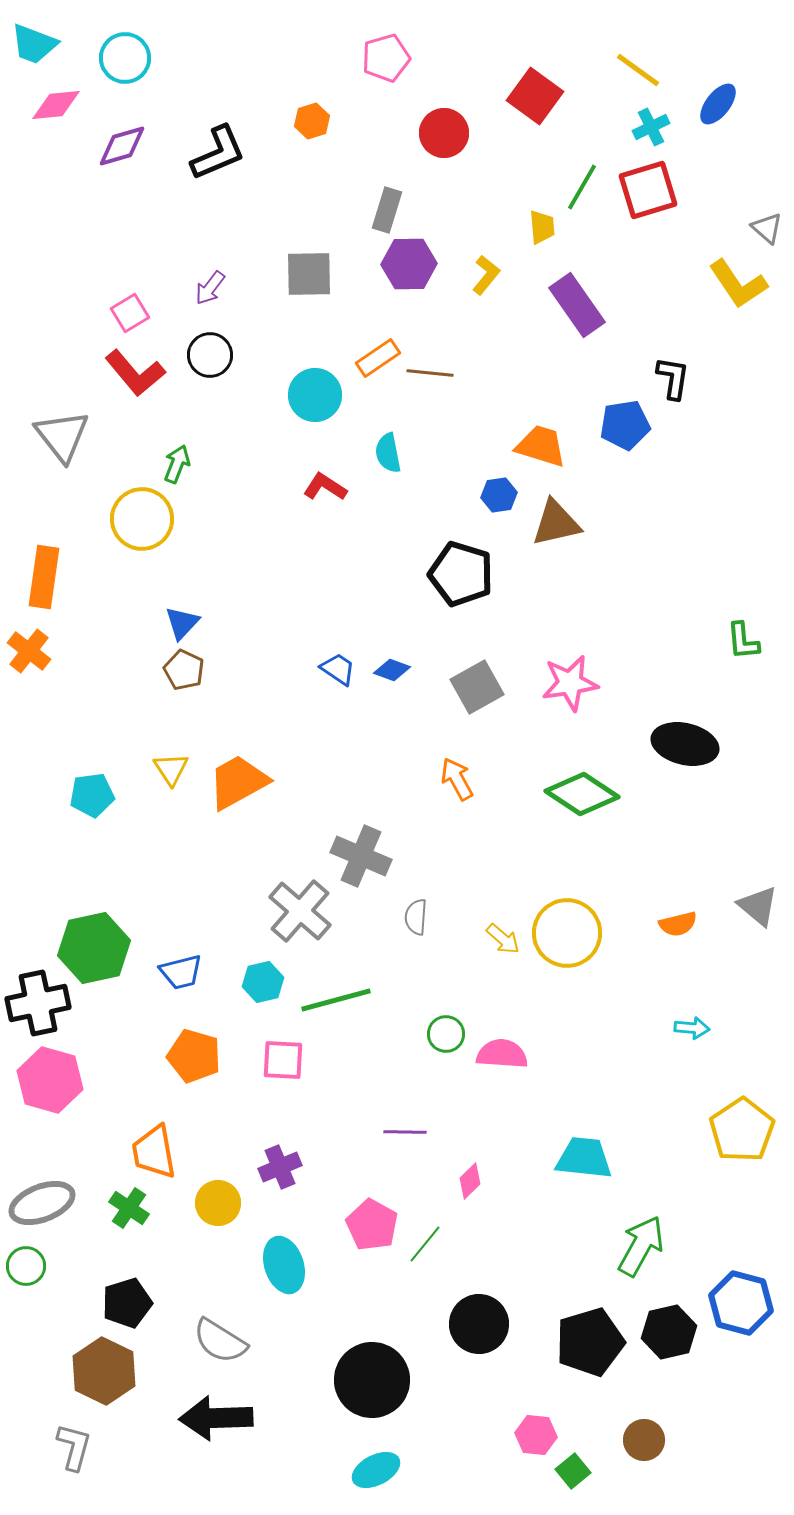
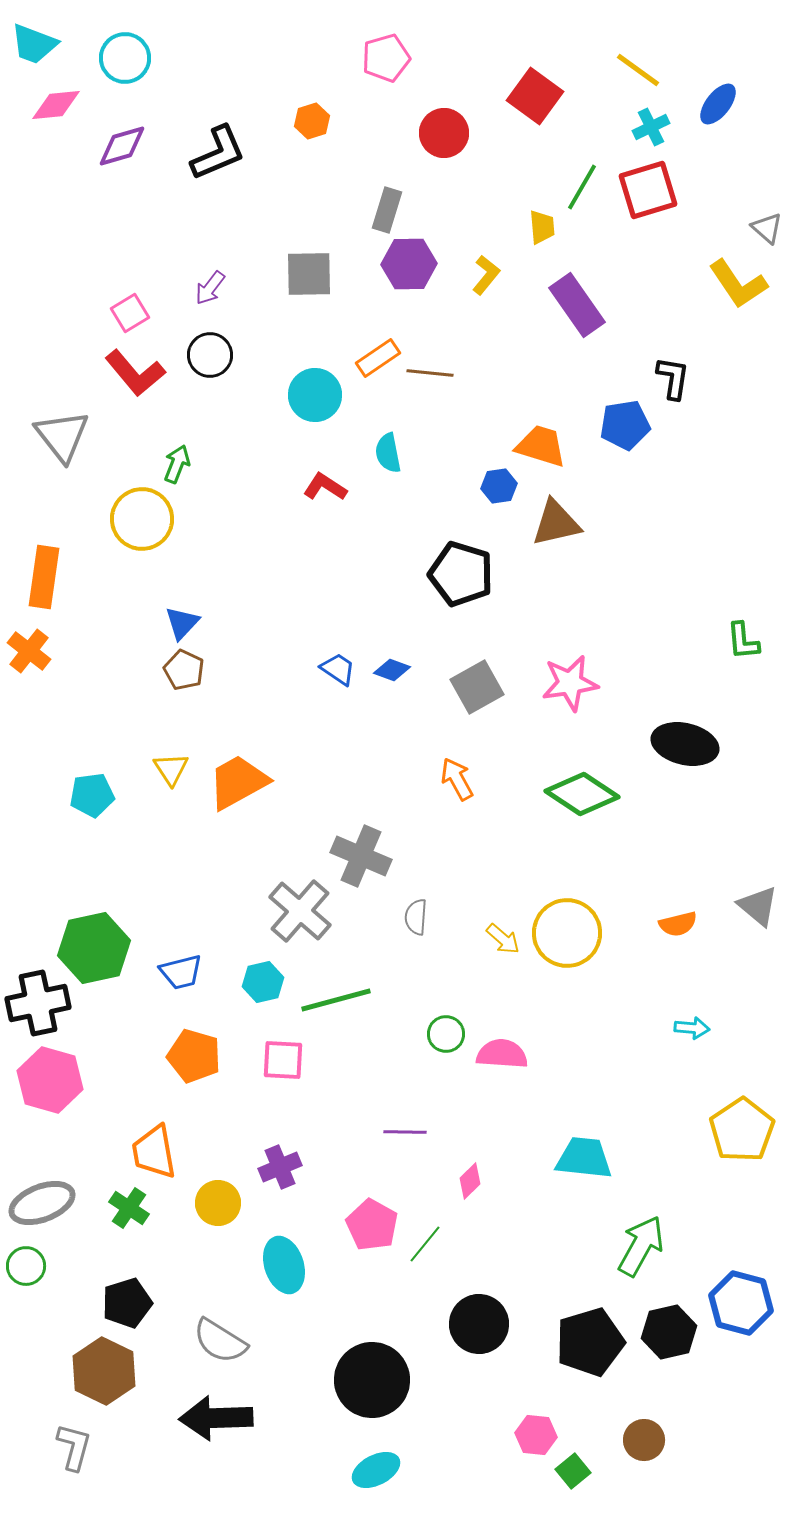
blue hexagon at (499, 495): moved 9 px up
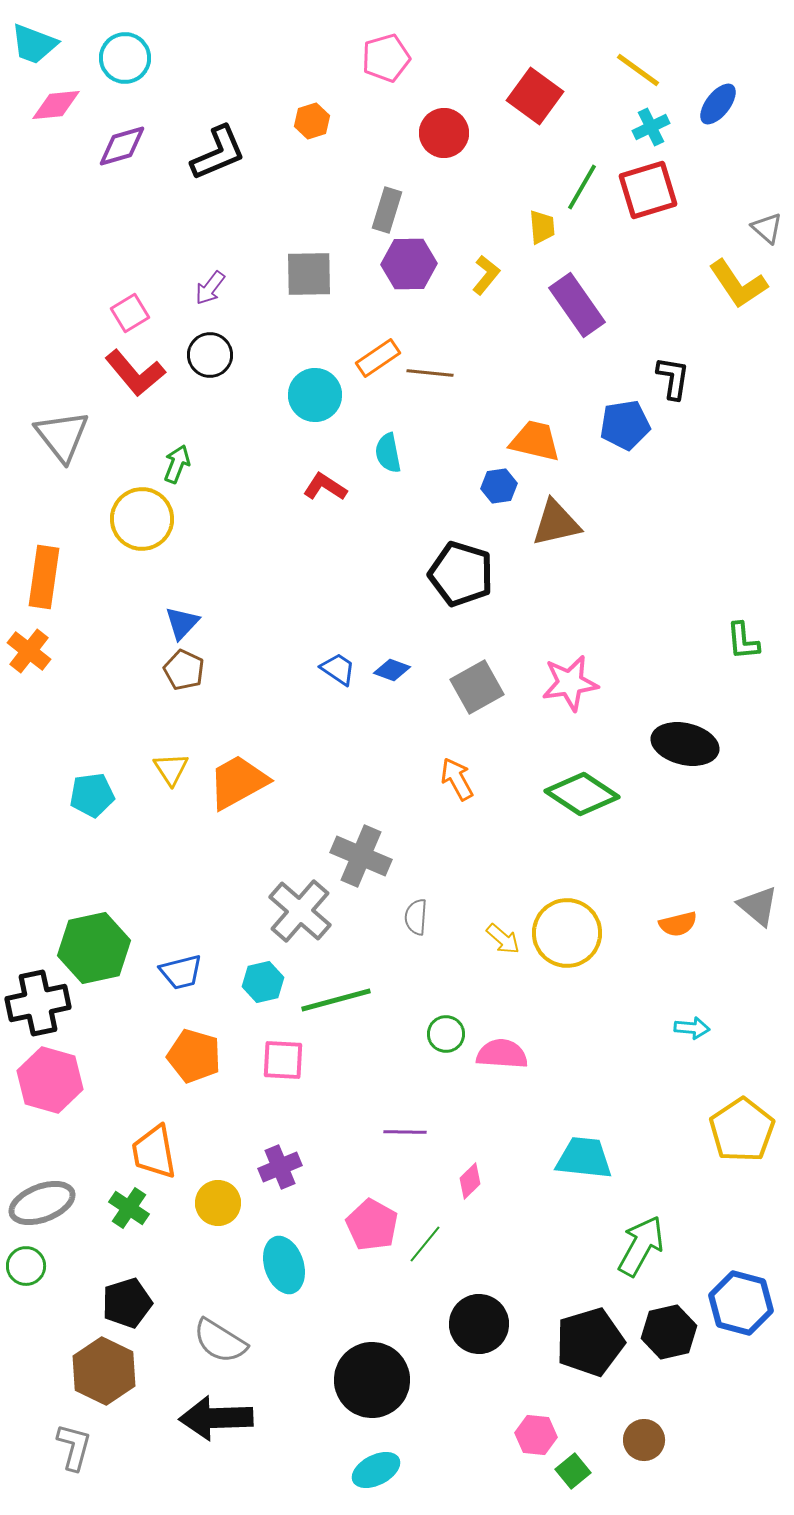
orange trapezoid at (541, 446): moved 6 px left, 5 px up; rotated 4 degrees counterclockwise
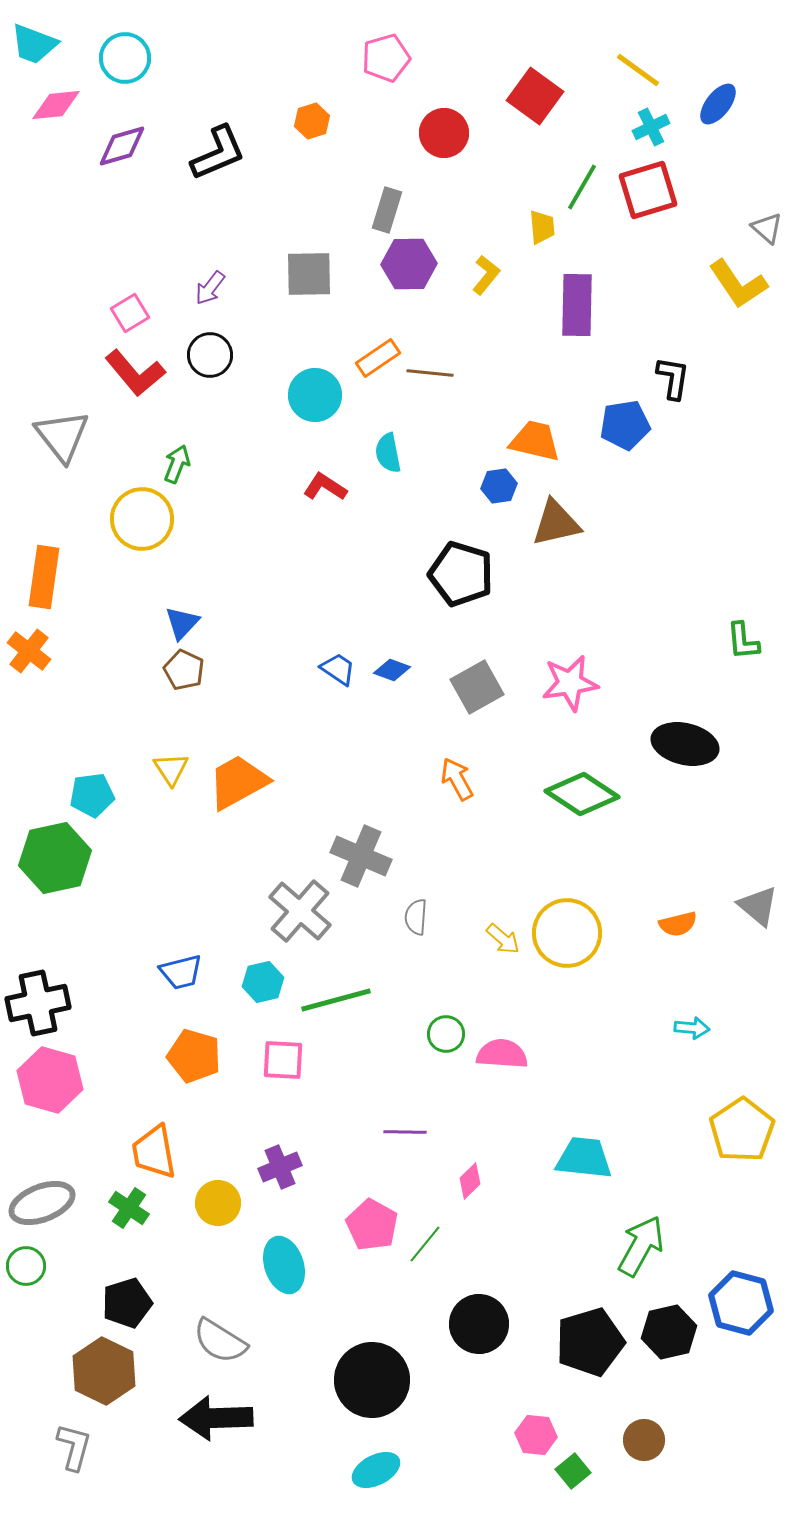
purple rectangle at (577, 305): rotated 36 degrees clockwise
green hexagon at (94, 948): moved 39 px left, 90 px up
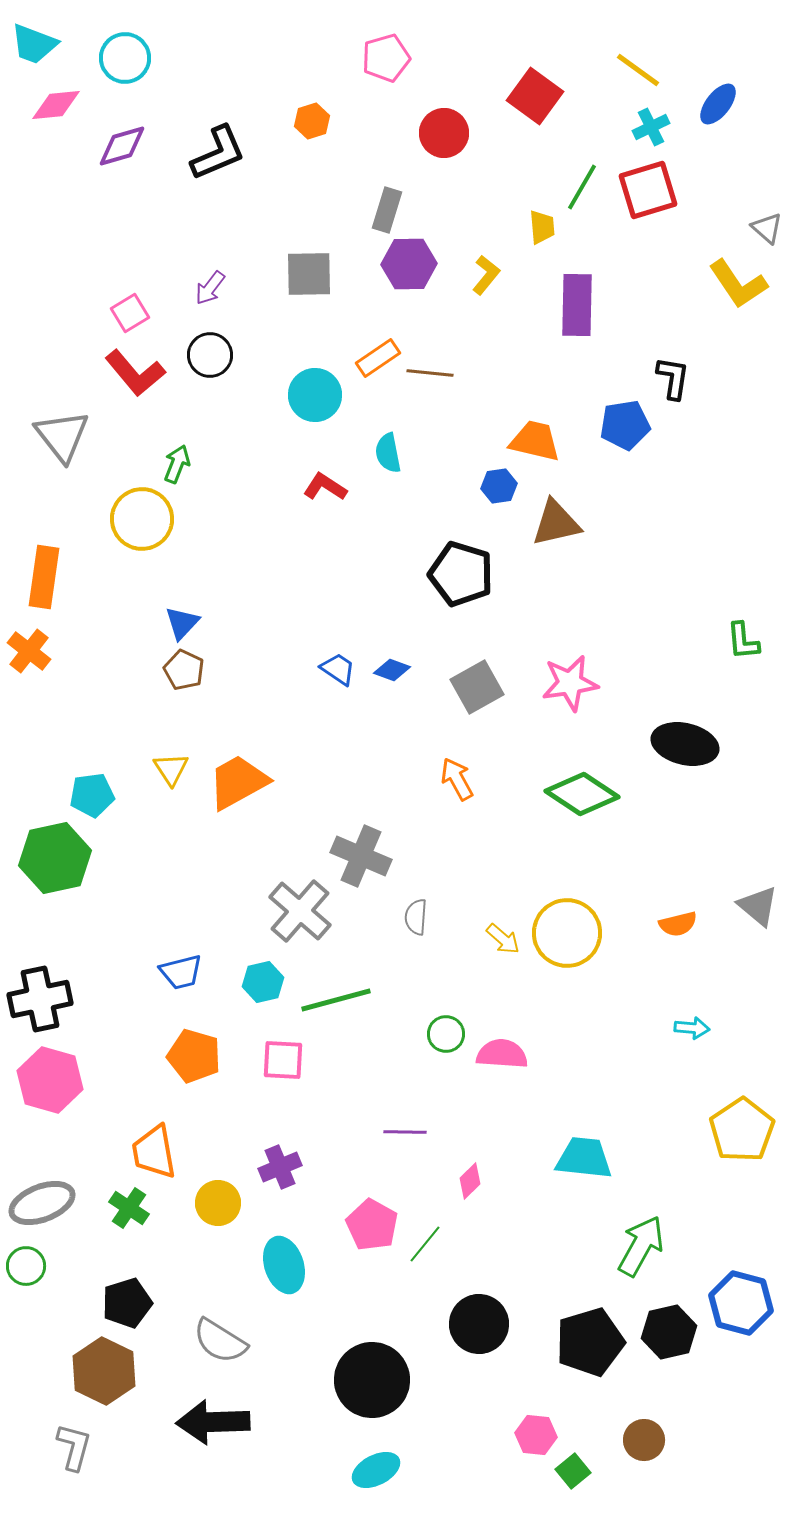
black cross at (38, 1003): moved 2 px right, 4 px up
black arrow at (216, 1418): moved 3 px left, 4 px down
